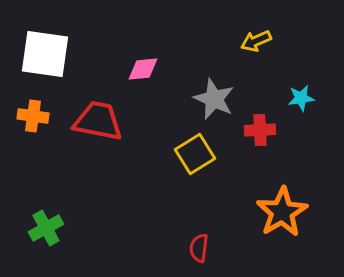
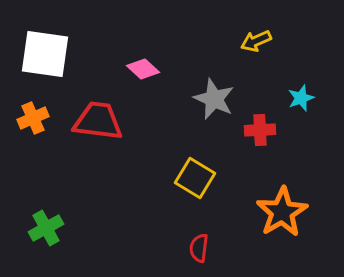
pink diamond: rotated 48 degrees clockwise
cyan star: rotated 12 degrees counterclockwise
orange cross: moved 2 px down; rotated 32 degrees counterclockwise
red trapezoid: rotated 4 degrees counterclockwise
yellow square: moved 24 px down; rotated 27 degrees counterclockwise
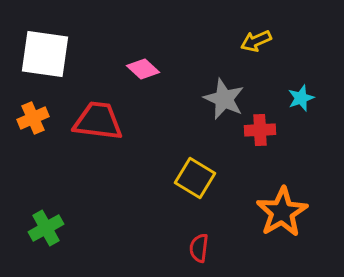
gray star: moved 10 px right
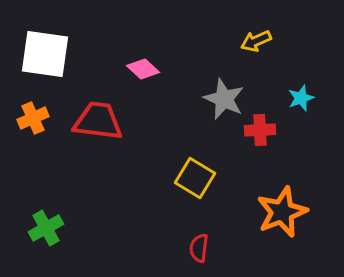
orange star: rotated 9 degrees clockwise
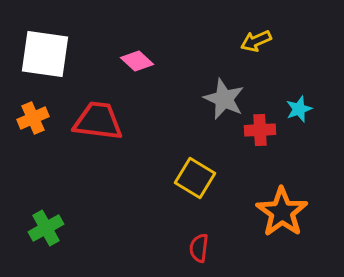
pink diamond: moved 6 px left, 8 px up
cyan star: moved 2 px left, 11 px down
orange star: rotated 15 degrees counterclockwise
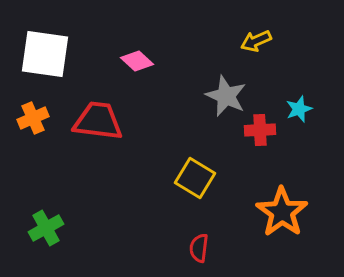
gray star: moved 2 px right, 3 px up
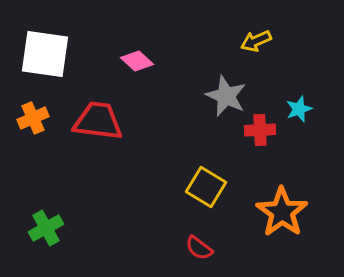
yellow square: moved 11 px right, 9 px down
red semicircle: rotated 60 degrees counterclockwise
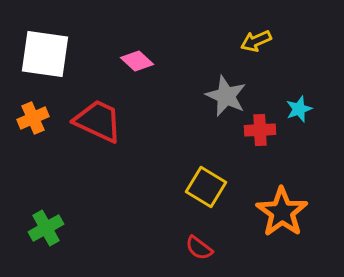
red trapezoid: rotated 18 degrees clockwise
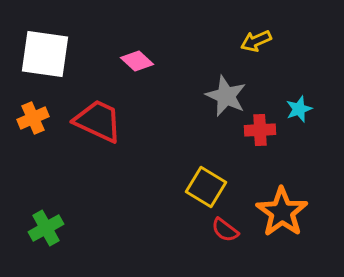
red semicircle: moved 26 px right, 18 px up
